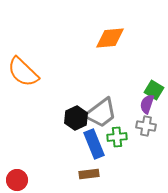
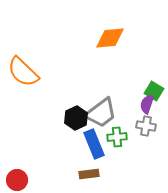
green square: moved 1 px down
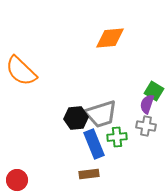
orange semicircle: moved 2 px left, 1 px up
gray trapezoid: moved 1 px down; rotated 20 degrees clockwise
black hexagon: rotated 20 degrees clockwise
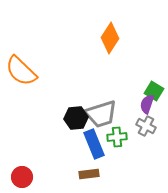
orange diamond: rotated 52 degrees counterclockwise
gray cross: rotated 18 degrees clockwise
red circle: moved 5 px right, 3 px up
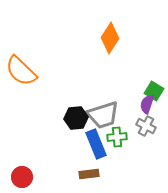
gray trapezoid: moved 2 px right, 1 px down
blue rectangle: moved 2 px right
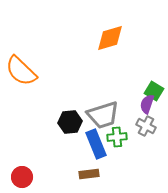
orange diamond: rotated 40 degrees clockwise
black hexagon: moved 6 px left, 4 px down
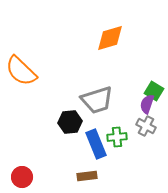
gray trapezoid: moved 6 px left, 15 px up
brown rectangle: moved 2 px left, 2 px down
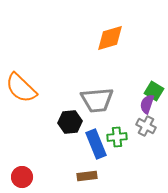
orange semicircle: moved 17 px down
gray trapezoid: rotated 12 degrees clockwise
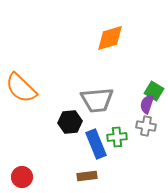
gray cross: rotated 18 degrees counterclockwise
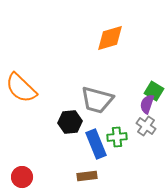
gray trapezoid: rotated 20 degrees clockwise
gray cross: rotated 24 degrees clockwise
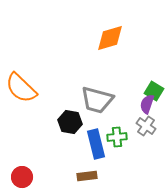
black hexagon: rotated 15 degrees clockwise
blue rectangle: rotated 8 degrees clockwise
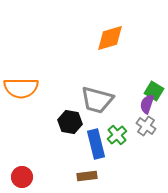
orange semicircle: rotated 44 degrees counterclockwise
green cross: moved 2 px up; rotated 36 degrees counterclockwise
